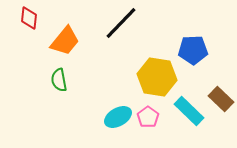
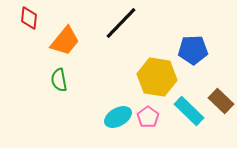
brown rectangle: moved 2 px down
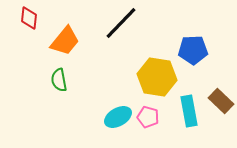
cyan rectangle: rotated 36 degrees clockwise
pink pentagon: rotated 20 degrees counterclockwise
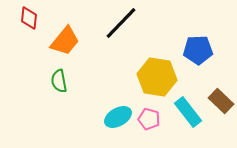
blue pentagon: moved 5 px right
green semicircle: moved 1 px down
cyan rectangle: moved 1 px left, 1 px down; rotated 28 degrees counterclockwise
pink pentagon: moved 1 px right, 2 px down
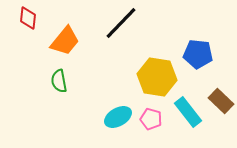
red diamond: moved 1 px left
blue pentagon: moved 4 px down; rotated 8 degrees clockwise
pink pentagon: moved 2 px right
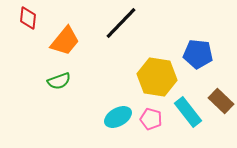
green semicircle: rotated 100 degrees counterclockwise
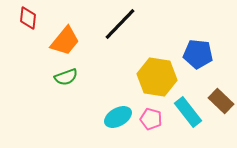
black line: moved 1 px left, 1 px down
green semicircle: moved 7 px right, 4 px up
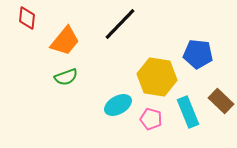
red diamond: moved 1 px left
cyan rectangle: rotated 16 degrees clockwise
cyan ellipse: moved 12 px up
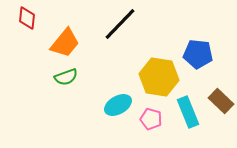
orange trapezoid: moved 2 px down
yellow hexagon: moved 2 px right
